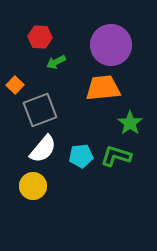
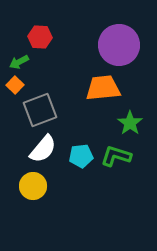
purple circle: moved 8 px right
green arrow: moved 37 px left
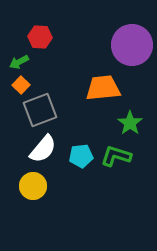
purple circle: moved 13 px right
orange square: moved 6 px right
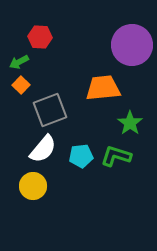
gray square: moved 10 px right
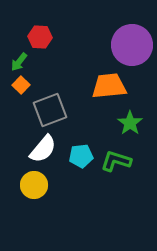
green arrow: rotated 24 degrees counterclockwise
orange trapezoid: moved 6 px right, 2 px up
green L-shape: moved 5 px down
yellow circle: moved 1 px right, 1 px up
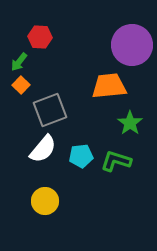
yellow circle: moved 11 px right, 16 px down
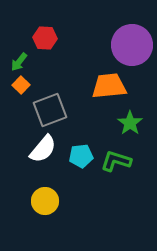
red hexagon: moved 5 px right, 1 px down
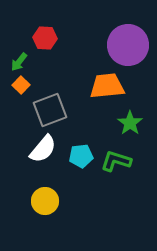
purple circle: moved 4 px left
orange trapezoid: moved 2 px left
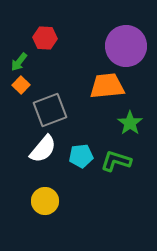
purple circle: moved 2 px left, 1 px down
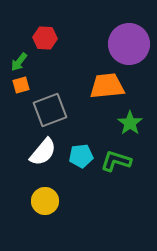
purple circle: moved 3 px right, 2 px up
orange square: rotated 30 degrees clockwise
white semicircle: moved 3 px down
